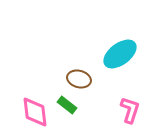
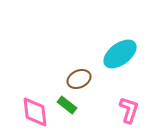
brown ellipse: rotated 40 degrees counterclockwise
pink L-shape: moved 1 px left
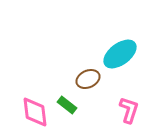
brown ellipse: moved 9 px right
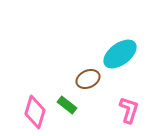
pink diamond: rotated 24 degrees clockwise
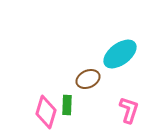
green rectangle: rotated 54 degrees clockwise
pink diamond: moved 11 px right
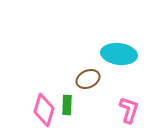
cyan ellipse: moved 1 px left; rotated 44 degrees clockwise
pink diamond: moved 2 px left, 2 px up
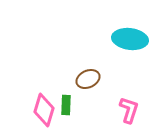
cyan ellipse: moved 11 px right, 15 px up
green rectangle: moved 1 px left
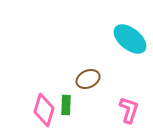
cyan ellipse: rotated 32 degrees clockwise
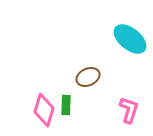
brown ellipse: moved 2 px up
